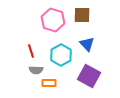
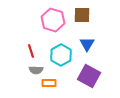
blue triangle: rotated 14 degrees clockwise
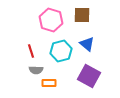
pink hexagon: moved 2 px left
blue triangle: rotated 21 degrees counterclockwise
cyan hexagon: moved 4 px up; rotated 15 degrees clockwise
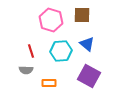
cyan hexagon: rotated 10 degrees clockwise
gray semicircle: moved 10 px left
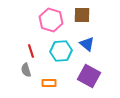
gray semicircle: rotated 72 degrees clockwise
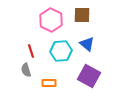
pink hexagon: rotated 10 degrees clockwise
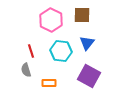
blue triangle: moved 1 px up; rotated 28 degrees clockwise
cyan hexagon: rotated 10 degrees clockwise
